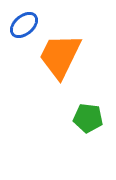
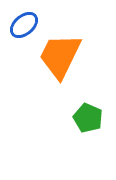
green pentagon: rotated 16 degrees clockwise
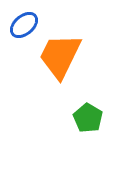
green pentagon: rotated 8 degrees clockwise
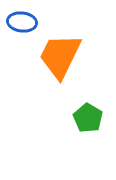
blue ellipse: moved 2 px left, 3 px up; rotated 48 degrees clockwise
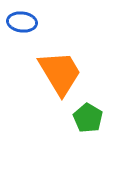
orange trapezoid: moved 17 px down; rotated 123 degrees clockwise
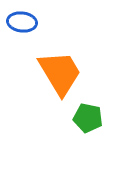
green pentagon: rotated 20 degrees counterclockwise
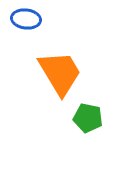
blue ellipse: moved 4 px right, 3 px up
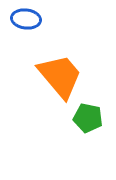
orange trapezoid: moved 3 px down; rotated 9 degrees counterclockwise
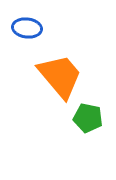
blue ellipse: moved 1 px right, 9 px down
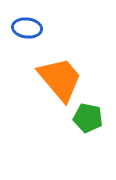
orange trapezoid: moved 3 px down
